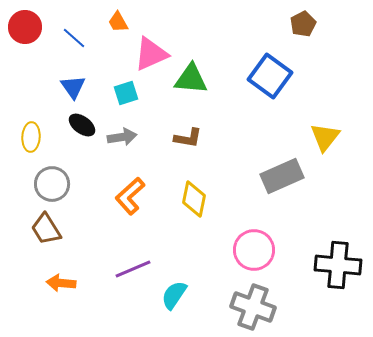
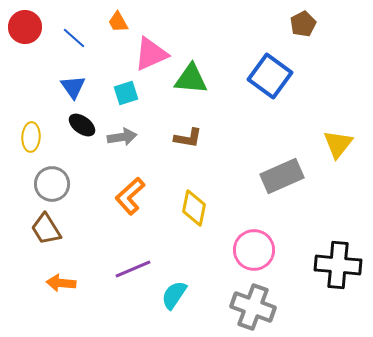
yellow triangle: moved 13 px right, 7 px down
yellow diamond: moved 9 px down
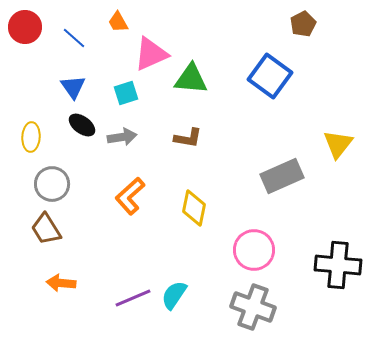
purple line: moved 29 px down
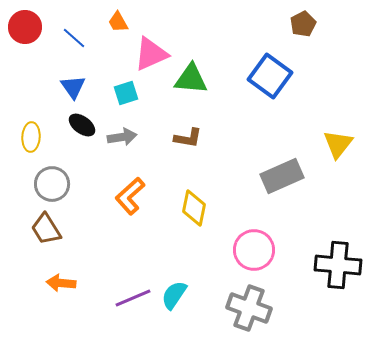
gray cross: moved 4 px left, 1 px down
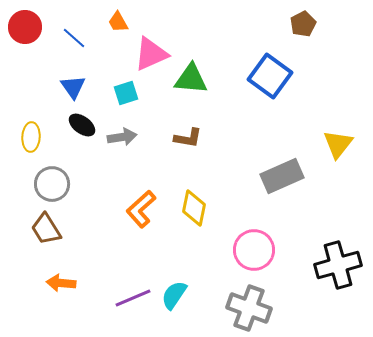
orange L-shape: moved 11 px right, 13 px down
black cross: rotated 21 degrees counterclockwise
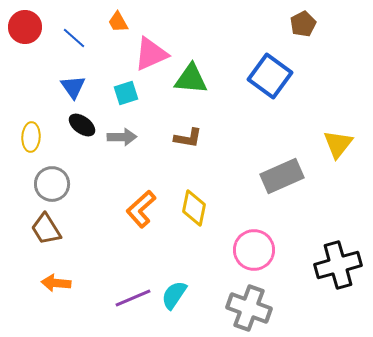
gray arrow: rotated 8 degrees clockwise
orange arrow: moved 5 px left
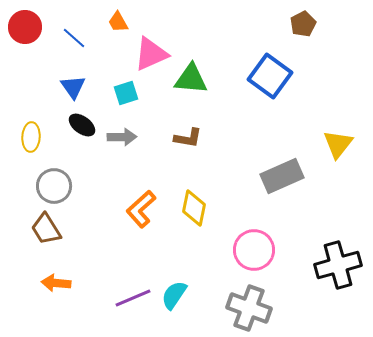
gray circle: moved 2 px right, 2 px down
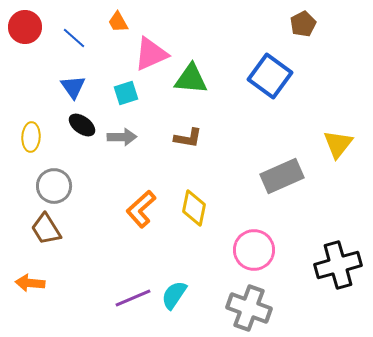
orange arrow: moved 26 px left
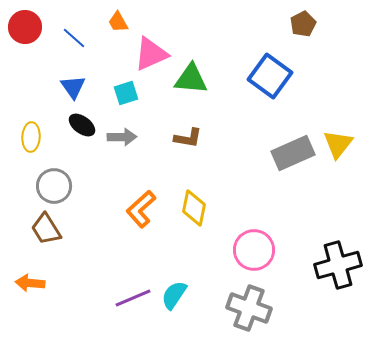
gray rectangle: moved 11 px right, 23 px up
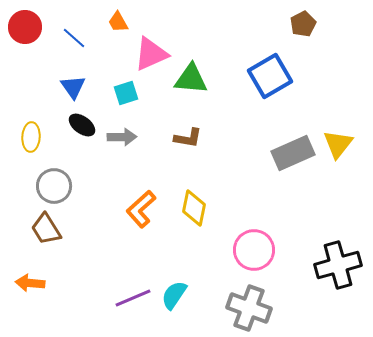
blue square: rotated 24 degrees clockwise
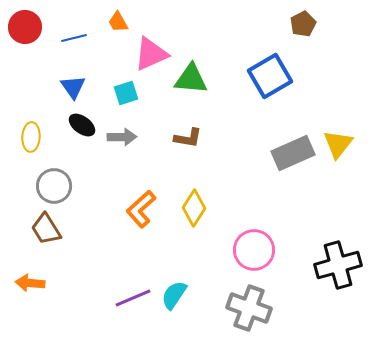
blue line: rotated 55 degrees counterclockwise
yellow diamond: rotated 21 degrees clockwise
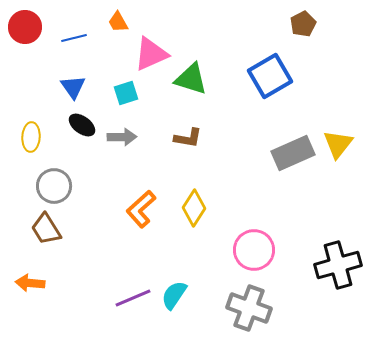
green triangle: rotated 12 degrees clockwise
